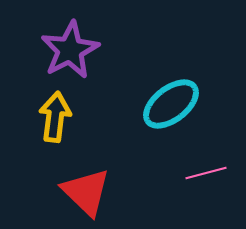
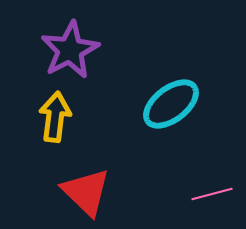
pink line: moved 6 px right, 21 px down
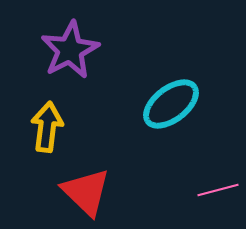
yellow arrow: moved 8 px left, 10 px down
pink line: moved 6 px right, 4 px up
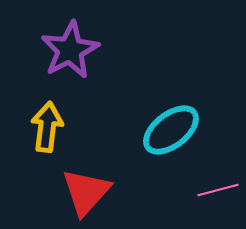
cyan ellipse: moved 26 px down
red triangle: rotated 28 degrees clockwise
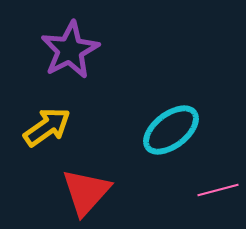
yellow arrow: rotated 48 degrees clockwise
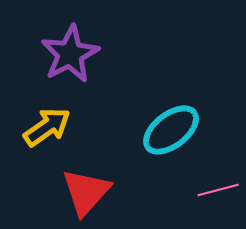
purple star: moved 4 px down
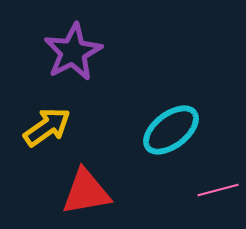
purple star: moved 3 px right, 2 px up
red triangle: rotated 38 degrees clockwise
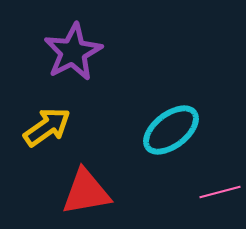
pink line: moved 2 px right, 2 px down
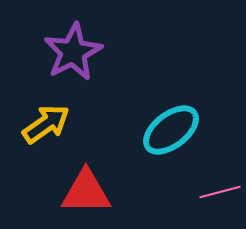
yellow arrow: moved 1 px left, 3 px up
red triangle: rotated 10 degrees clockwise
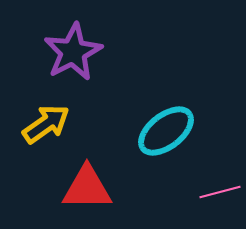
cyan ellipse: moved 5 px left, 1 px down
red triangle: moved 1 px right, 4 px up
